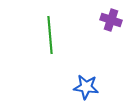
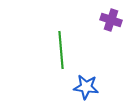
green line: moved 11 px right, 15 px down
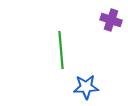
blue star: rotated 10 degrees counterclockwise
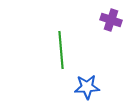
blue star: moved 1 px right
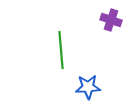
blue star: moved 1 px right
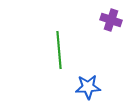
green line: moved 2 px left
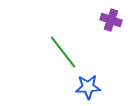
green line: moved 4 px right, 2 px down; rotated 33 degrees counterclockwise
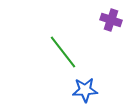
blue star: moved 3 px left, 3 px down
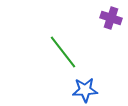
purple cross: moved 2 px up
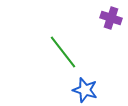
blue star: rotated 20 degrees clockwise
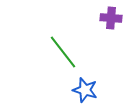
purple cross: rotated 15 degrees counterclockwise
